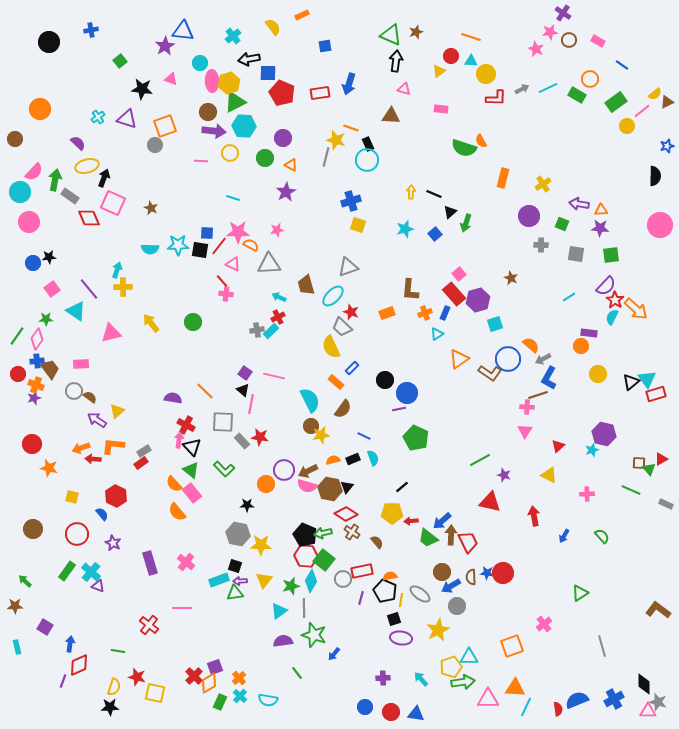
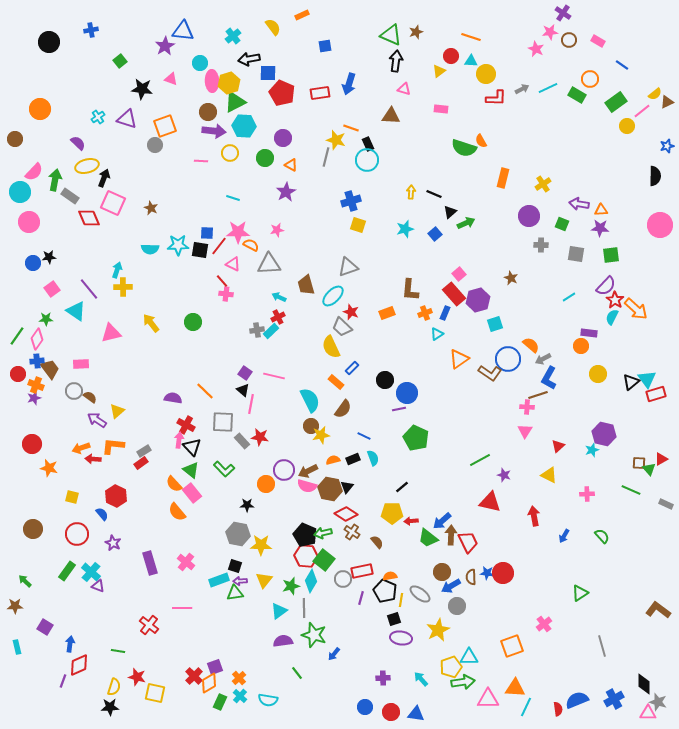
green arrow at (466, 223): rotated 132 degrees counterclockwise
pink triangle at (648, 711): moved 2 px down
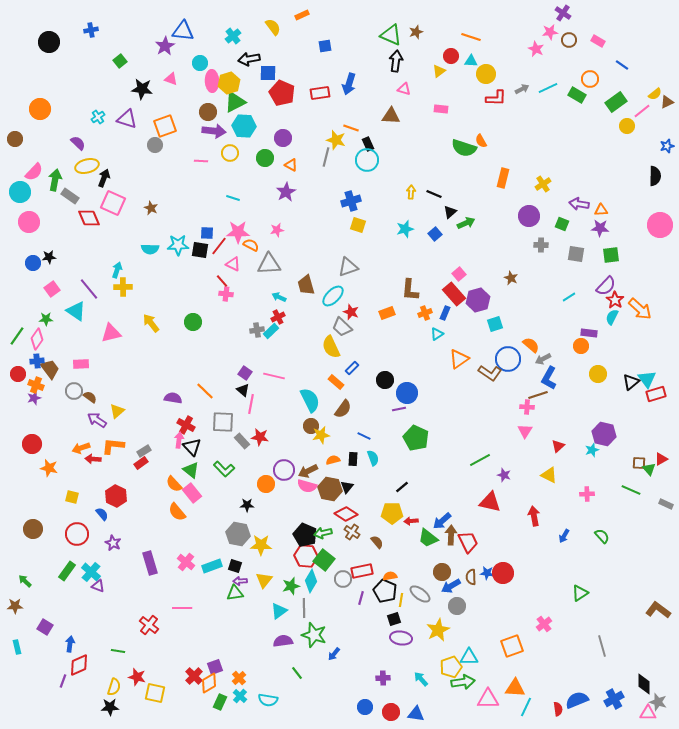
orange arrow at (636, 309): moved 4 px right
black rectangle at (353, 459): rotated 64 degrees counterclockwise
cyan rectangle at (219, 580): moved 7 px left, 14 px up
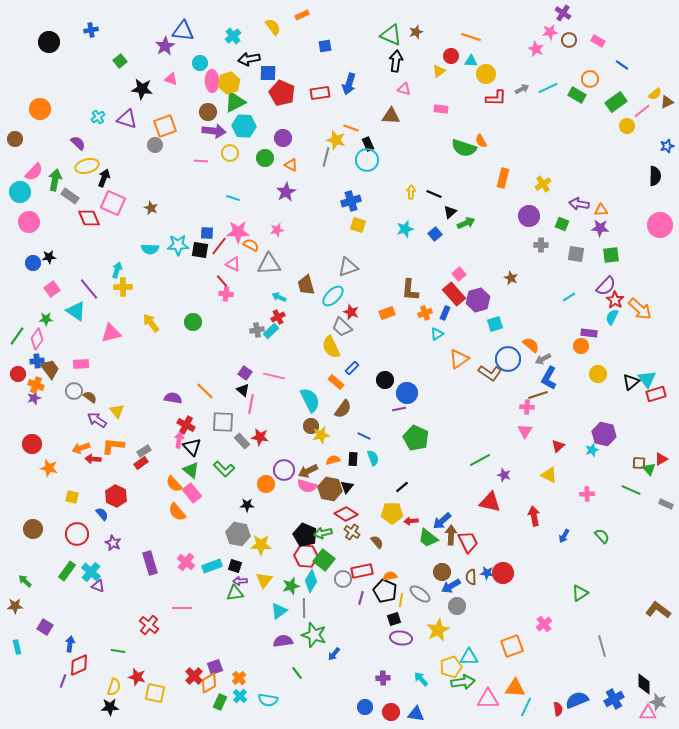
yellow triangle at (117, 411): rotated 28 degrees counterclockwise
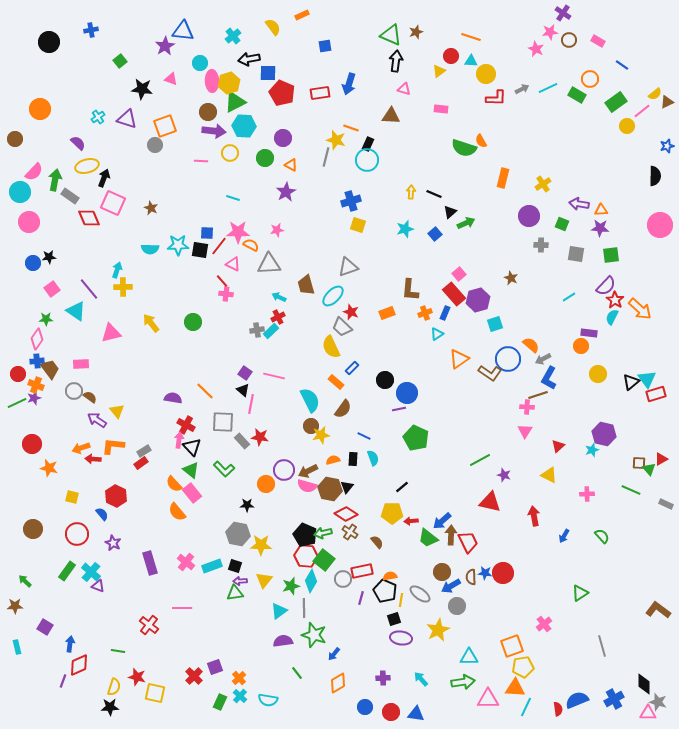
black rectangle at (368, 144): rotated 48 degrees clockwise
green line at (17, 336): moved 67 px down; rotated 30 degrees clockwise
brown cross at (352, 532): moved 2 px left
blue star at (487, 573): moved 2 px left
yellow pentagon at (451, 667): moved 72 px right; rotated 10 degrees clockwise
orange diamond at (209, 683): moved 129 px right
